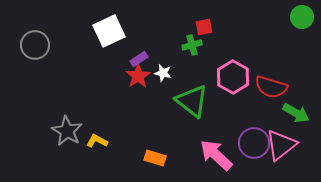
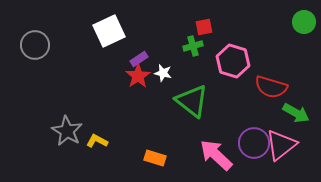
green circle: moved 2 px right, 5 px down
green cross: moved 1 px right, 1 px down
pink hexagon: moved 16 px up; rotated 12 degrees counterclockwise
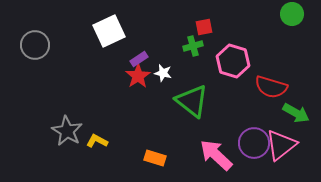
green circle: moved 12 px left, 8 px up
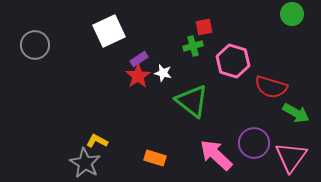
gray star: moved 18 px right, 32 px down
pink triangle: moved 10 px right, 12 px down; rotated 16 degrees counterclockwise
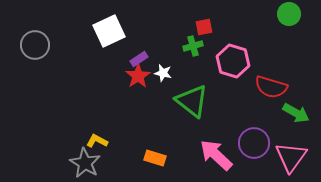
green circle: moved 3 px left
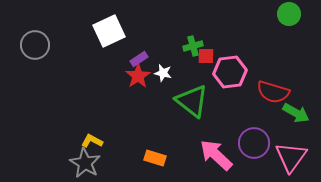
red square: moved 2 px right, 29 px down; rotated 12 degrees clockwise
pink hexagon: moved 3 px left, 11 px down; rotated 24 degrees counterclockwise
red semicircle: moved 2 px right, 5 px down
yellow L-shape: moved 5 px left
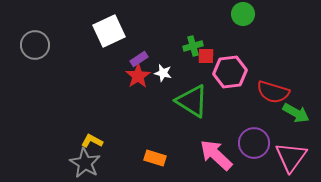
green circle: moved 46 px left
green triangle: rotated 6 degrees counterclockwise
